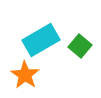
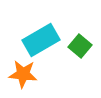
orange star: moved 2 px left, 1 px up; rotated 28 degrees counterclockwise
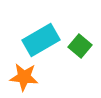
orange star: moved 1 px right, 3 px down
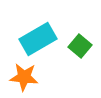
cyan rectangle: moved 3 px left, 1 px up
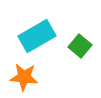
cyan rectangle: moved 1 px left, 3 px up
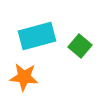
cyan rectangle: rotated 15 degrees clockwise
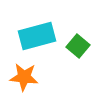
green square: moved 2 px left
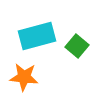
green square: moved 1 px left
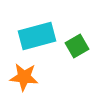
green square: rotated 20 degrees clockwise
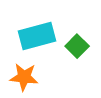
green square: rotated 15 degrees counterclockwise
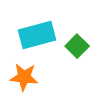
cyan rectangle: moved 1 px up
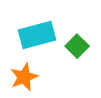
orange star: rotated 28 degrees counterclockwise
